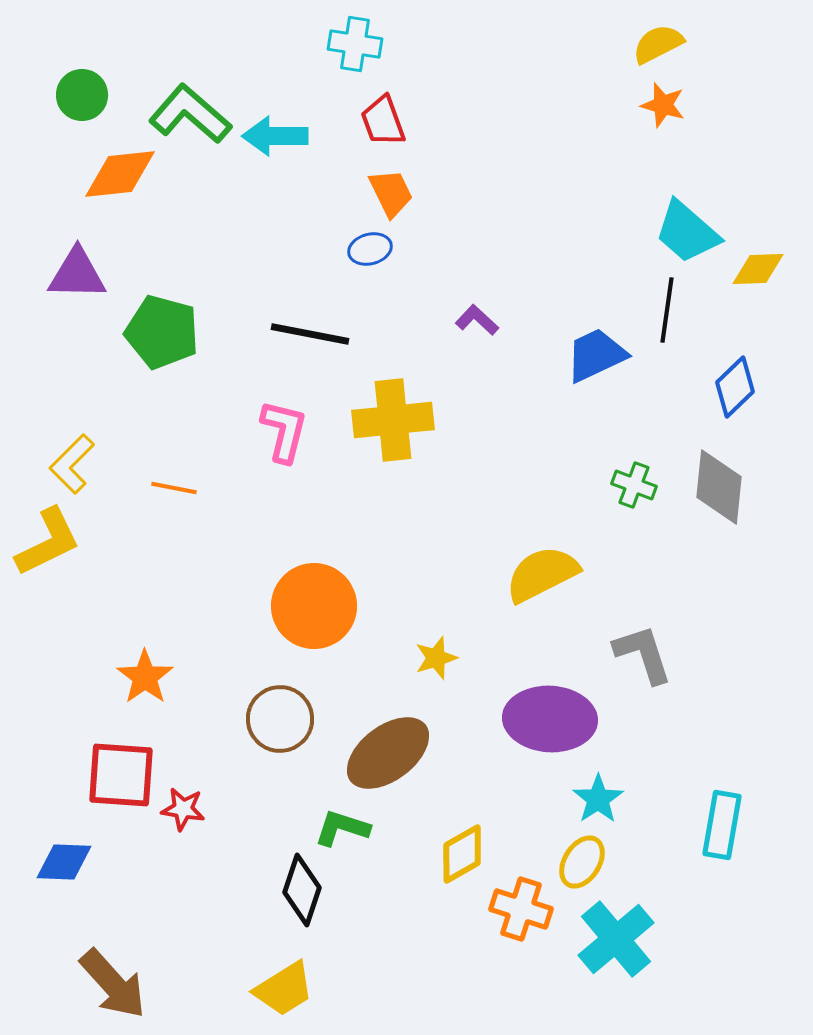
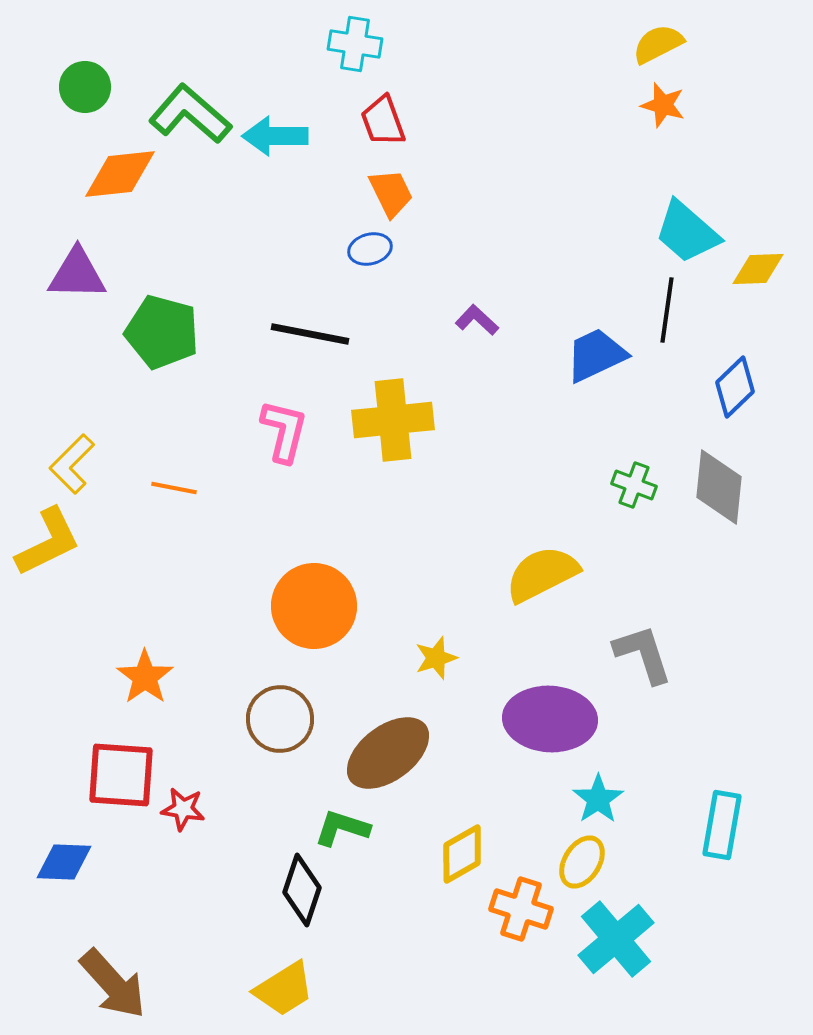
green circle at (82, 95): moved 3 px right, 8 px up
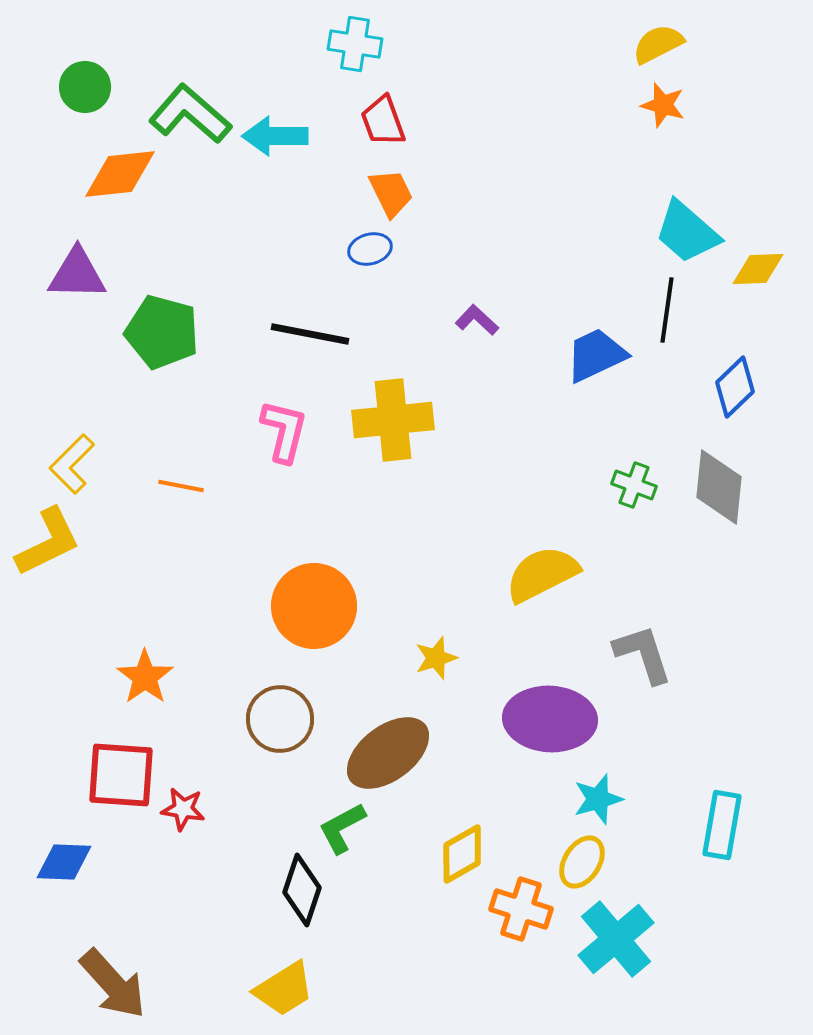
orange line at (174, 488): moved 7 px right, 2 px up
cyan star at (598, 799): rotated 18 degrees clockwise
green L-shape at (342, 828): rotated 46 degrees counterclockwise
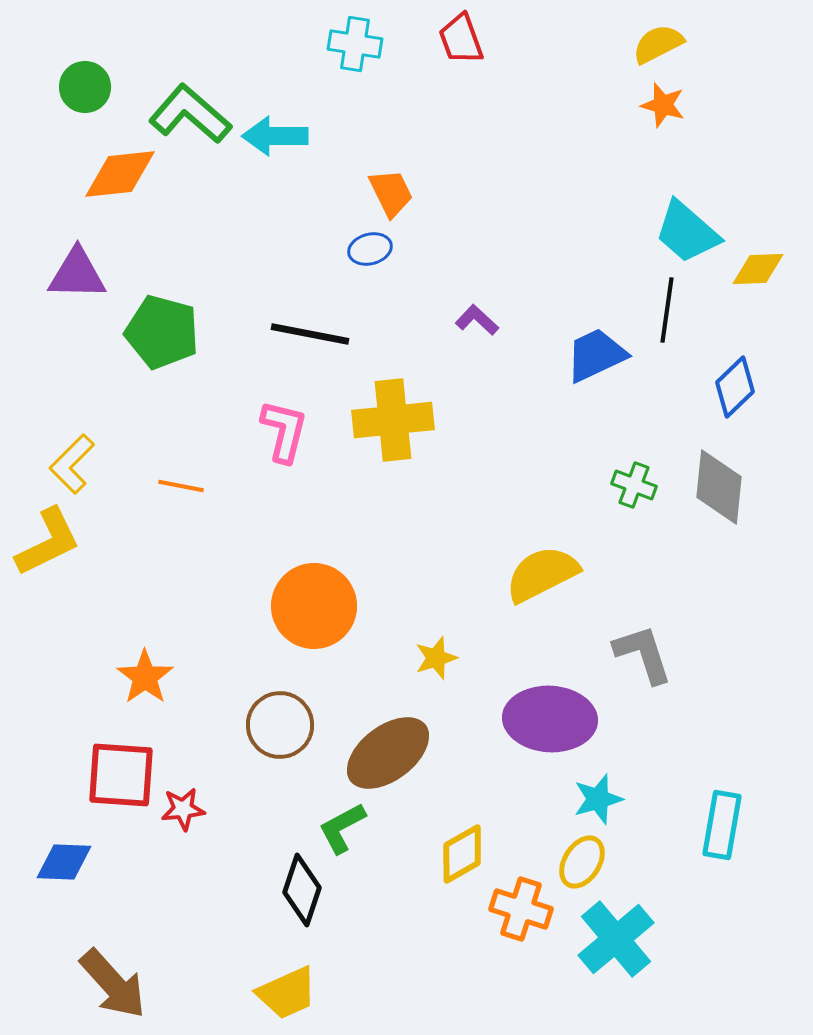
red trapezoid at (383, 121): moved 78 px right, 82 px up
brown circle at (280, 719): moved 6 px down
red star at (183, 809): rotated 15 degrees counterclockwise
yellow trapezoid at (284, 989): moved 3 px right, 4 px down; rotated 8 degrees clockwise
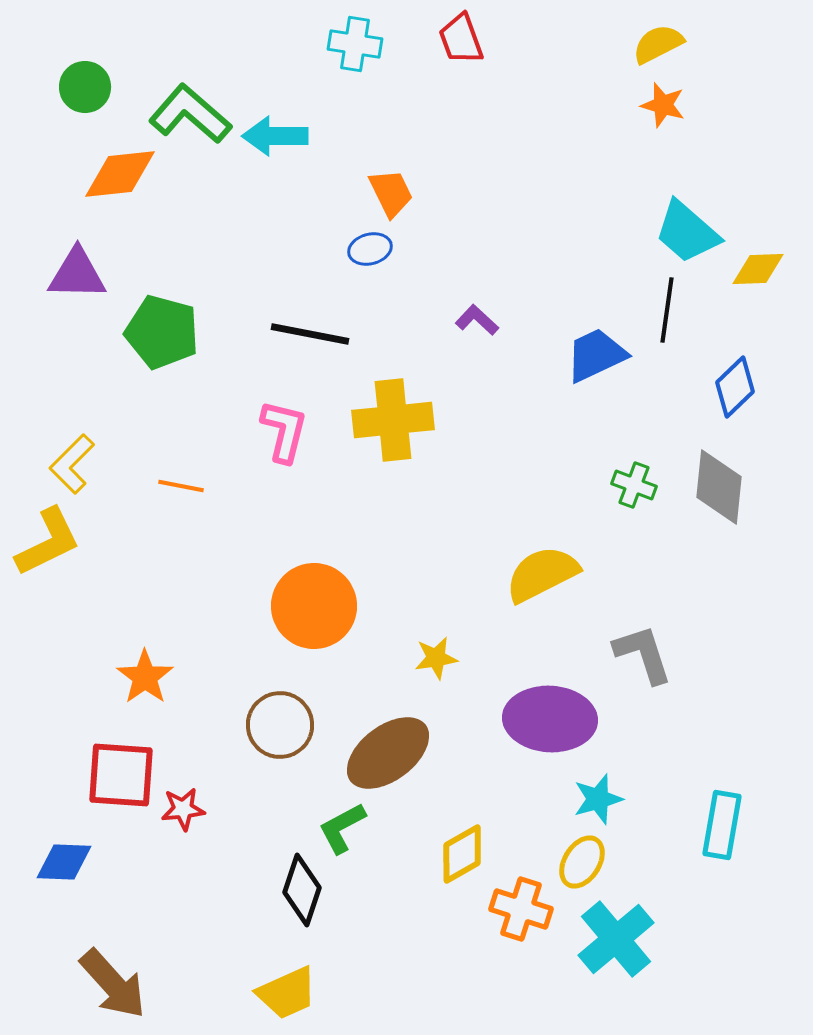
yellow star at (436, 658): rotated 9 degrees clockwise
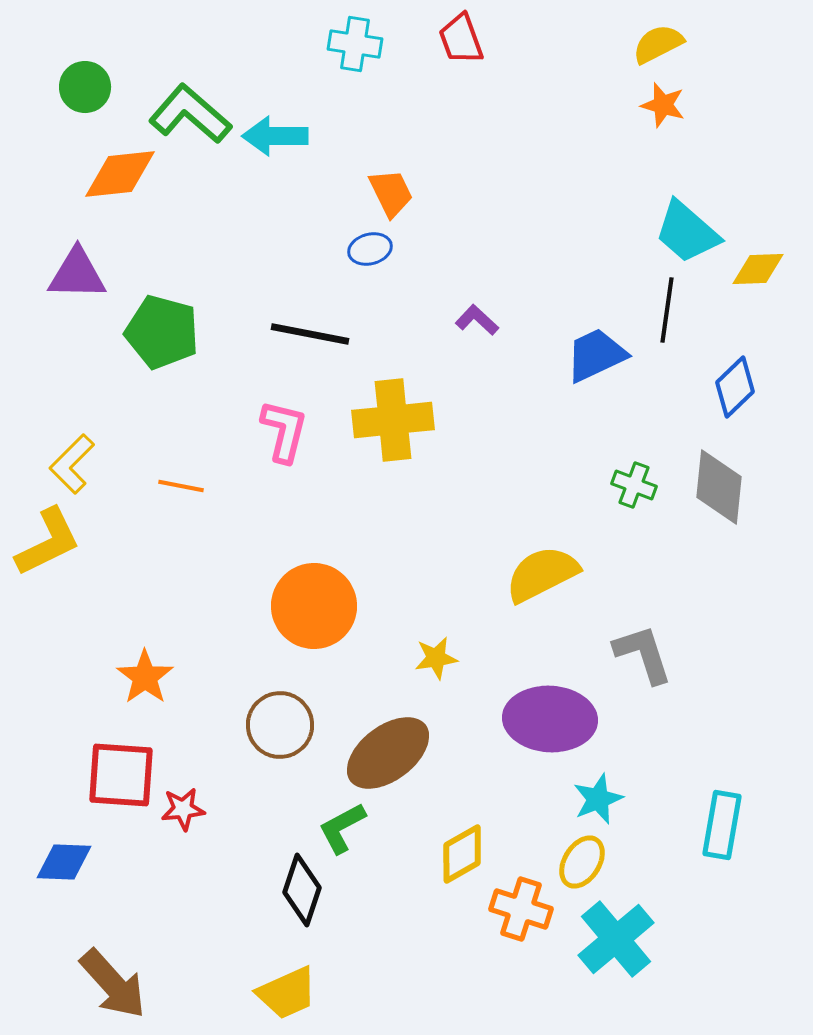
cyan star at (598, 799): rotated 6 degrees counterclockwise
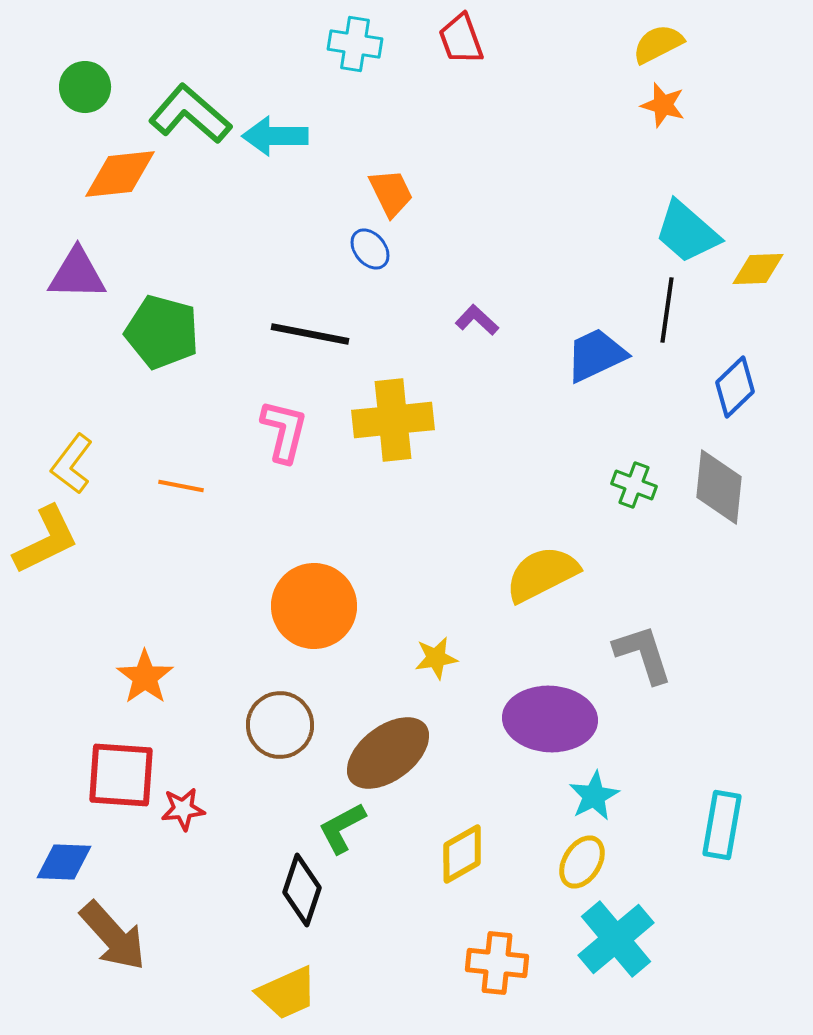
blue ellipse at (370, 249): rotated 66 degrees clockwise
yellow L-shape at (72, 464): rotated 8 degrees counterclockwise
yellow L-shape at (48, 542): moved 2 px left, 2 px up
cyan star at (598, 799): moved 4 px left, 3 px up; rotated 6 degrees counterclockwise
orange cross at (521, 909): moved 24 px left, 54 px down; rotated 12 degrees counterclockwise
brown arrow at (113, 984): moved 48 px up
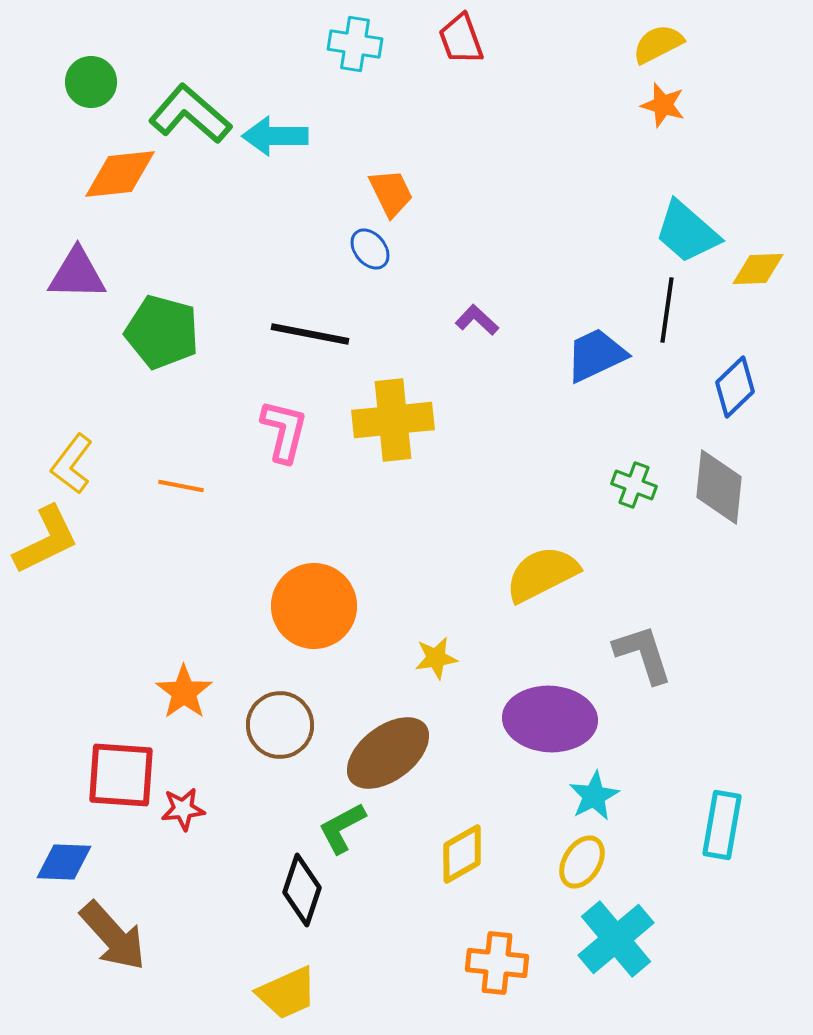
green circle at (85, 87): moved 6 px right, 5 px up
orange star at (145, 677): moved 39 px right, 15 px down
